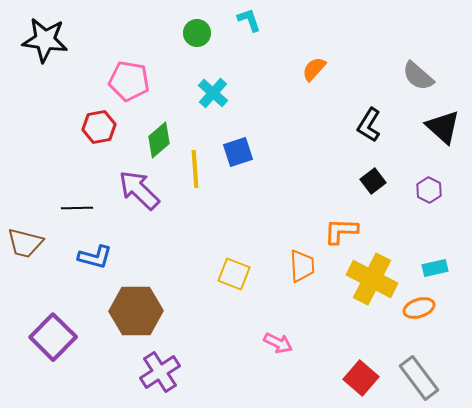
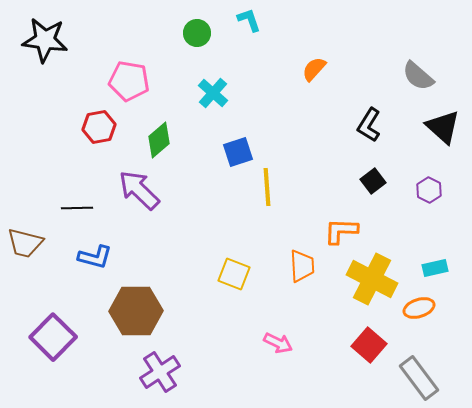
yellow line: moved 72 px right, 18 px down
red square: moved 8 px right, 33 px up
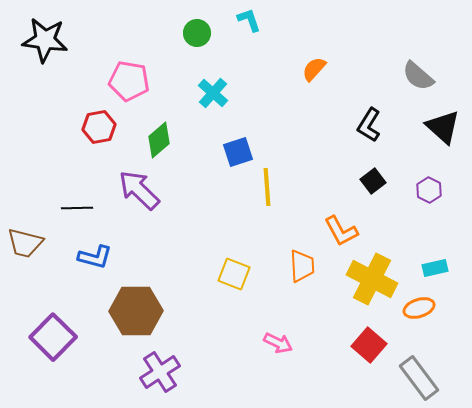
orange L-shape: rotated 120 degrees counterclockwise
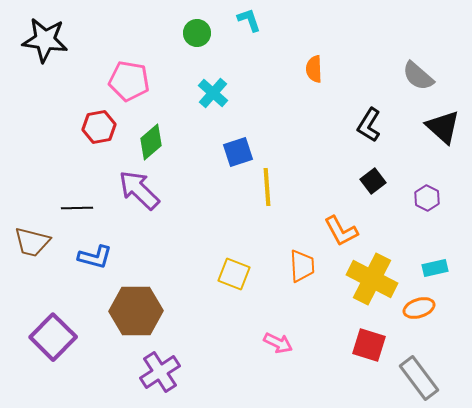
orange semicircle: rotated 44 degrees counterclockwise
green diamond: moved 8 px left, 2 px down
purple hexagon: moved 2 px left, 8 px down
brown trapezoid: moved 7 px right, 1 px up
red square: rotated 24 degrees counterclockwise
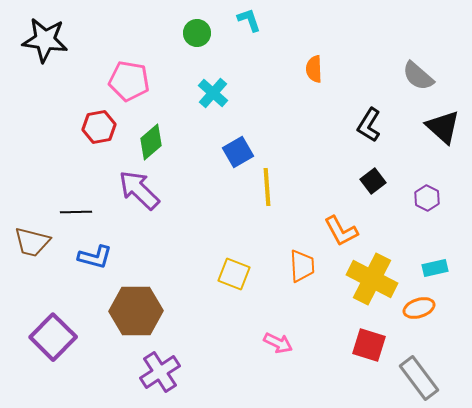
blue square: rotated 12 degrees counterclockwise
black line: moved 1 px left, 4 px down
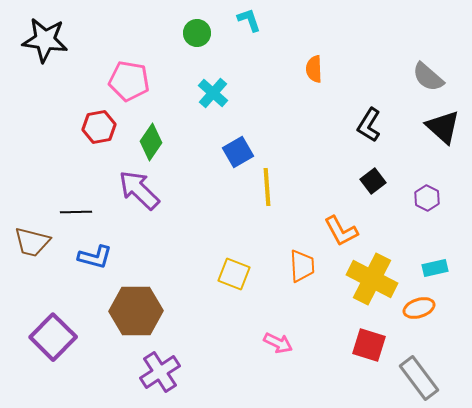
gray semicircle: moved 10 px right, 1 px down
green diamond: rotated 15 degrees counterclockwise
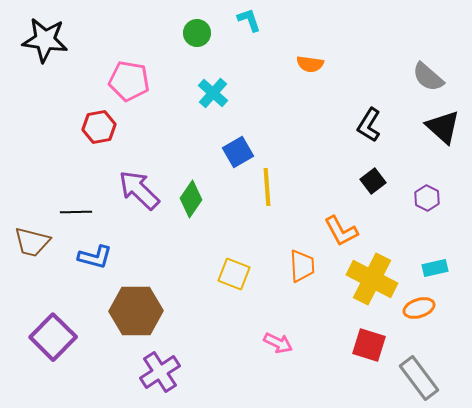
orange semicircle: moved 4 px left, 5 px up; rotated 80 degrees counterclockwise
green diamond: moved 40 px right, 57 px down
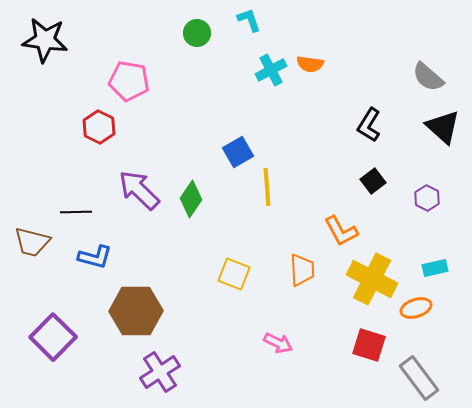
cyan cross: moved 58 px right, 23 px up; rotated 20 degrees clockwise
red hexagon: rotated 24 degrees counterclockwise
orange trapezoid: moved 4 px down
orange ellipse: moved 3 px left
